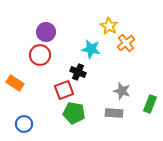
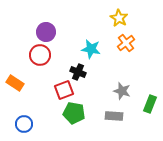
yellow star: moved 10 px right, 8 px up
gray rectangle: moved 3 px down
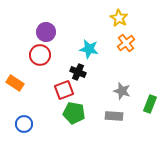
cyan star: moved 2 px left
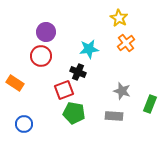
cyan star: rotated 18 degrees counterclockwise
red circle: moved 1 px right, 1 px down
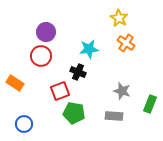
orange cross: rotated 18 degrees counterclockwise
red square: moved 4 px left, 1 px down
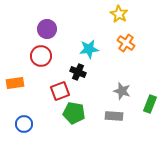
yellow star: moved 4 px up
purple circle: moved 1 px right, 3 px up
orange rectangle: rotated 42 degrees counterclockwise
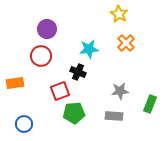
orange cross: rotated 12 degrees clockwise
gray star: moved 2 px left; rotated 24 degrees counterclockwise
green pentagon: rotated 15 degrees counterclockwise
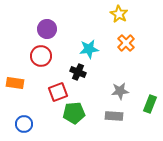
orange rectangle: rotated 18 degrees clockwise
red square: moved 2 px left, 1 px down
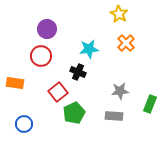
red square: rotated 18 degrees counterclockwise
green pentagon: rotated 20 degrees counterclockwise
